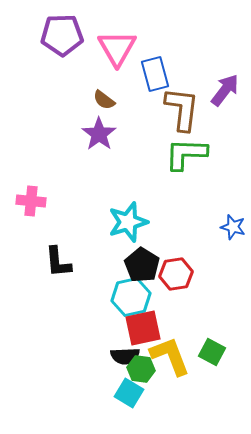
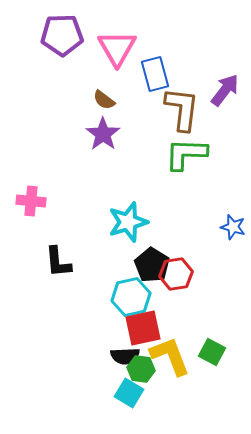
purple star: moved 4 px right
black pentagon: moved 10 px right
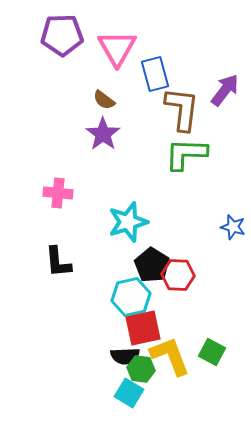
pink cross: moved 27 px right, 8 px up
red hexagon: moved 2 px right, 1 px down; rotated 12 degrees clockwise
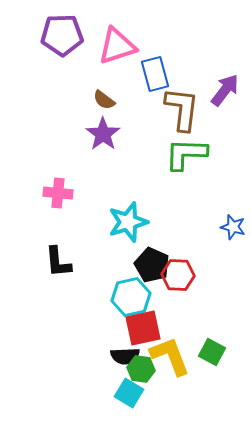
pink triangle: moved 2 px up; rotated 42 degrees clockwise
black pentagon: rotated 8 degrees counterclockwise
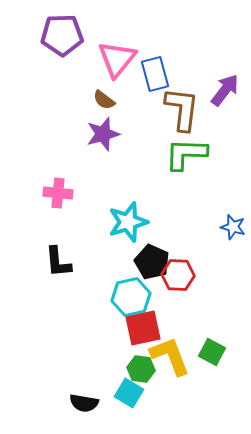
pink triangle: moved 13 px down; rotated 33 degrees counterclockwise
purple star: rotated 20 degrees clockwise
black pentagon: moved 3 px up
black semicircle: moved 41 px left, 47 px down; rotated 12 degrees clockwise
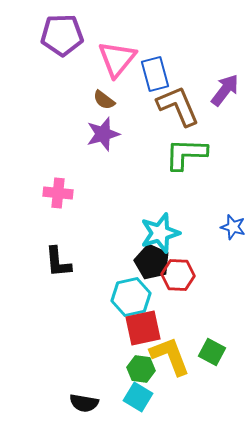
brown L-shape: moved 4 px left, 3 px up; rotated 30 degrees counterclockwise
cyan star: moved 32 px right, 11 px down
cyan square: moved 9 px right, 4 px down
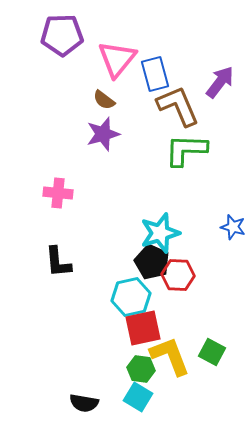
purple arrow: moved 5 px left, 8 px up
green L-shape: moved 4 px up
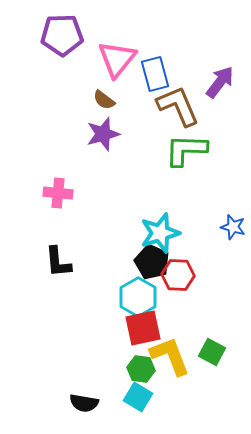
cyan hexagon: moved 7 px right; rotated 18 degrees counterclockwise
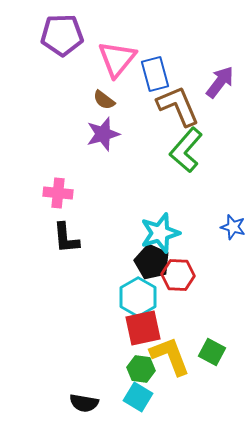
green L-shape: rotated 51 degrees counterclockwise
black L-shape: moved 8 px right, 24 px up
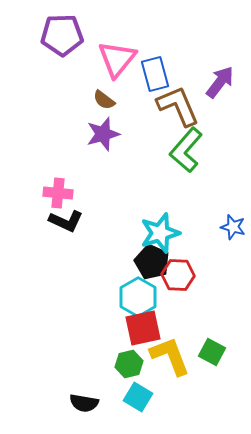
black L-shape: moved 17 px up; rotated 60 degrees counterclockwise
green hexagon: moved 12 px left, 5 px up; rotated 20 degrees counterclockwise
